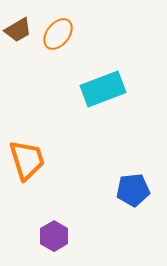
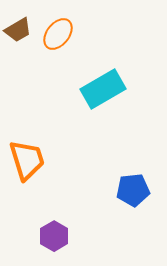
cyan rectangle: rotated 9 degrees counterclockwise
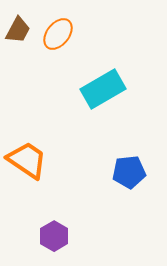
brown trapezoid: rotated 32 degrees counterclockwise
orange trapezoid: rotated 39 degrees counterclockwise
blue pentagon: moved 4 px left, 18 px up
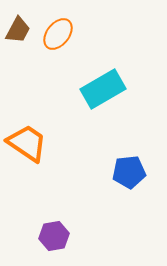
orange trapezoid: moved 17 px up
purple hexagon: rotated 20 degrees clockwise
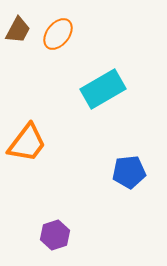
orange trapezoid: rotated 93 degrees clockwise
purple hexagon: moved 1 px right, 1 px up; rotated 8 degrees counterclockwise
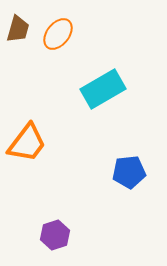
brown trapezoid: moved 1 px up; rotated 12 degrees counterclockwise
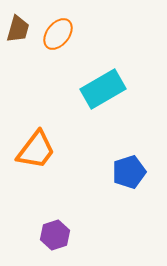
orange trapezoid: moved 9 px right, 7 px down
blue pentagon: rotated 12 degrees counterclockwise
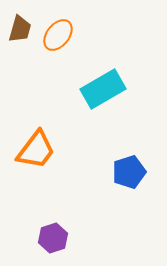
brown trapezoid: moved 2 px right
orange ellipse: moved 1 px down
purple hexagon: moved 2 px left, 3 px down
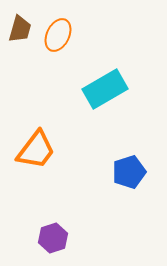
orange ellipse: rotated 12 degrees counterclockwise
cyan rectangle: moved 2 px right
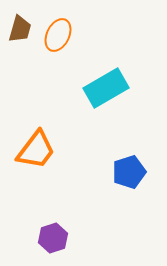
cyan rectangle: moved 1 px right, 1 px up
